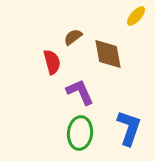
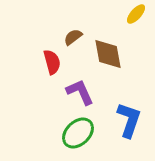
yellow ellipse: moved 2 px up
blue L-shape: moved 8 px up
green ellipse: moved 2 px left; rotated 40 degrees clockwise
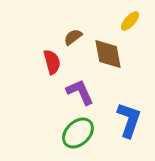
yellow ellipse: moved 6 px left, 7 px down
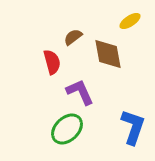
yellow ellipse: rotated 15 degrees clockwise
blue L-shape: moved 4 px right, 7 px down
green ellipse: moved 11 px left, 4 px up
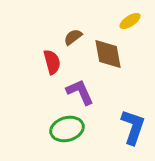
green ellipse: rotated 28 degrees clockwise
